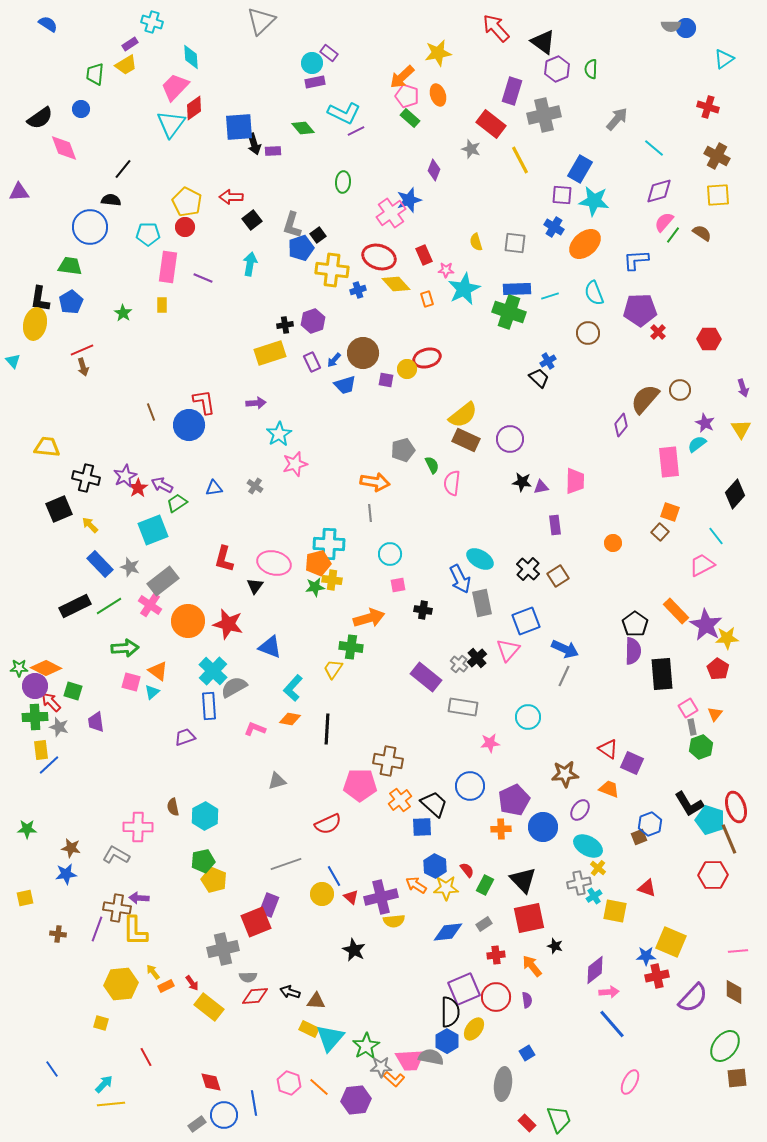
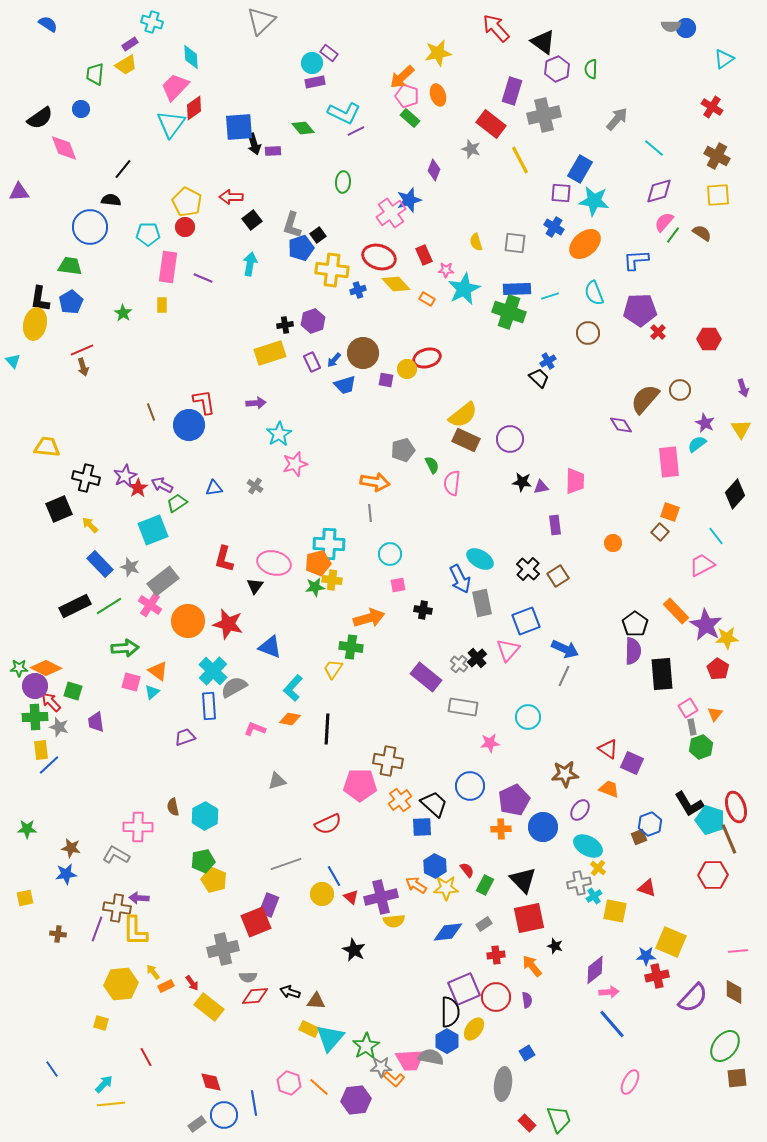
red cross at (708, 107): moved 4 px right; rotated 15 degrees clockwise
purple square at (562, 195): moved 1 px left, 2 px up
orange rectangle at (427, 299): rotated 42 degrees counterclockwise
purple diamond at (621, 425): rotated 70 degrees counterclockwise
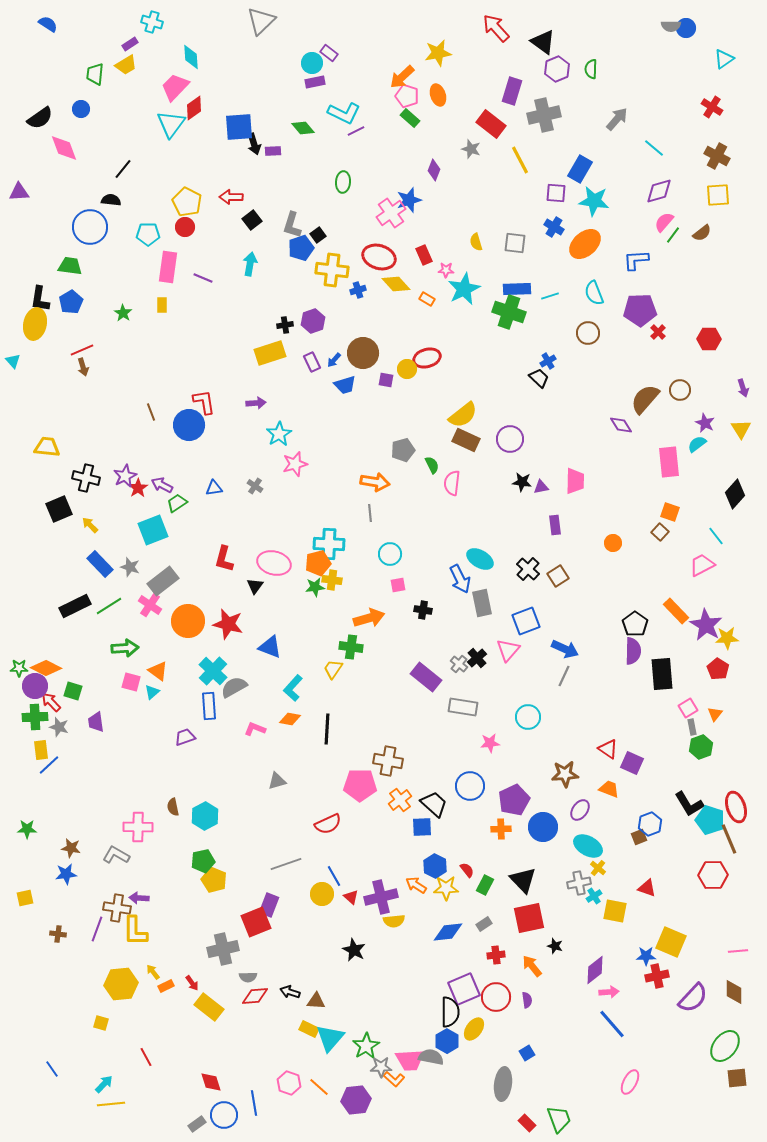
purple square at (561, 193): moved 5 px left
brown semicircle at (702, 233): rotated 108 degrees clockwise
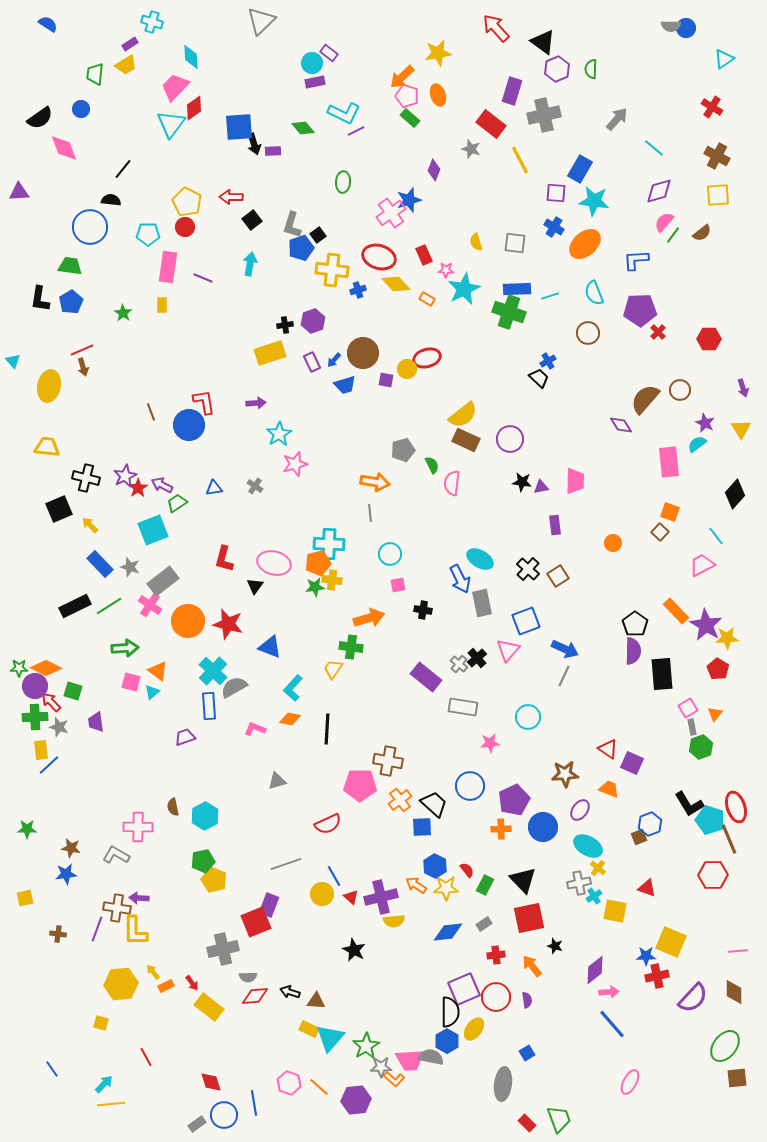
yellow ellipse at (35, 324): moved 14 px right, 62 px down
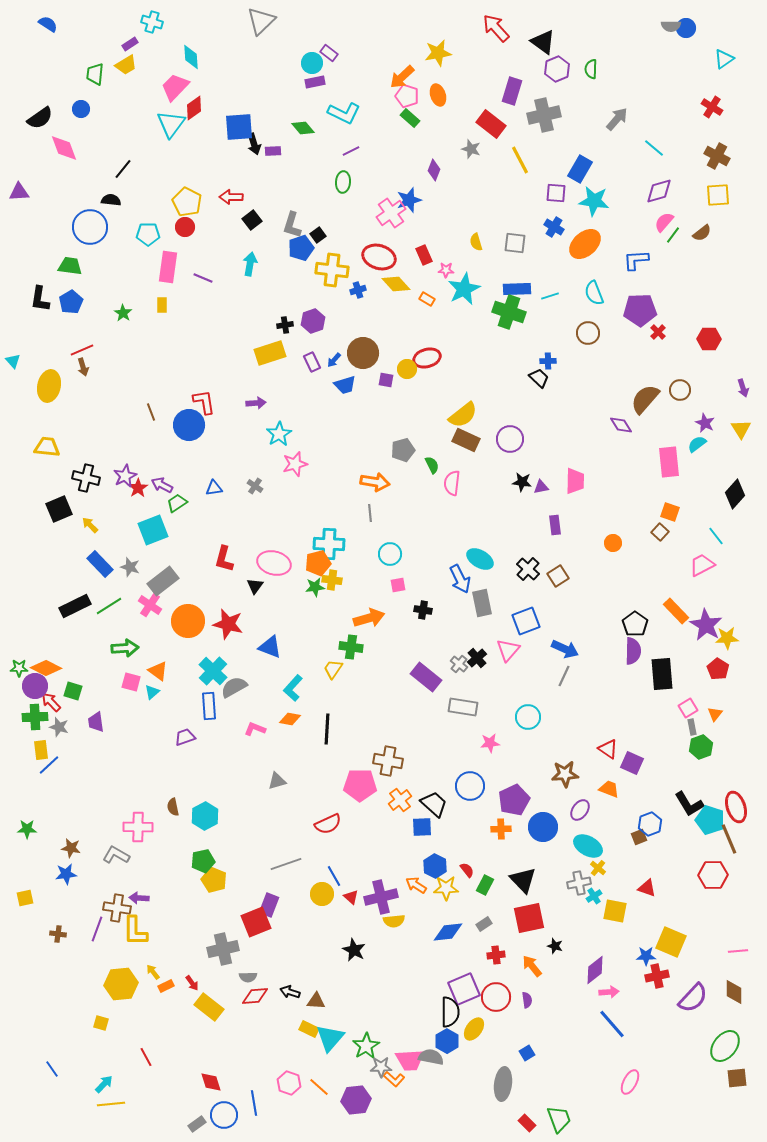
purple line at (356, 131): moved 5 px left, 20 px down
blue cross at (548, 361): rotated 28 degrees clockwise
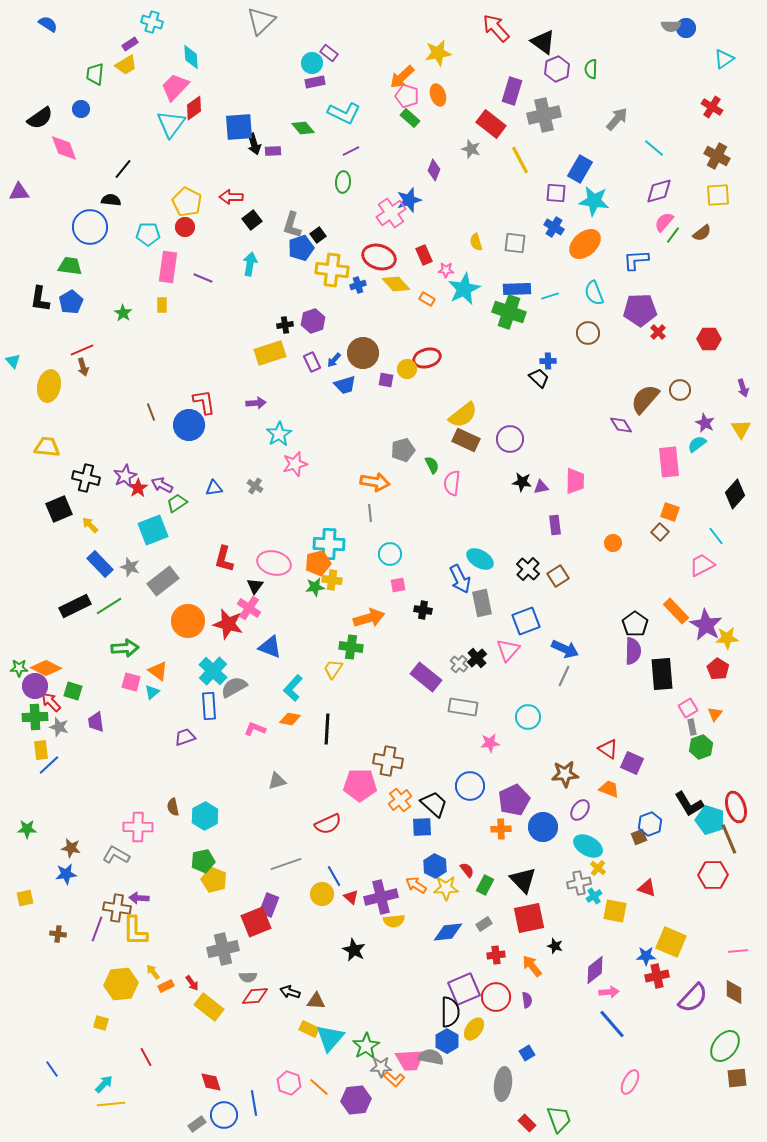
blue cross at (358, 290): moved 5 px up
pink cross at (150, 605): moved 99 px right, 3 px down
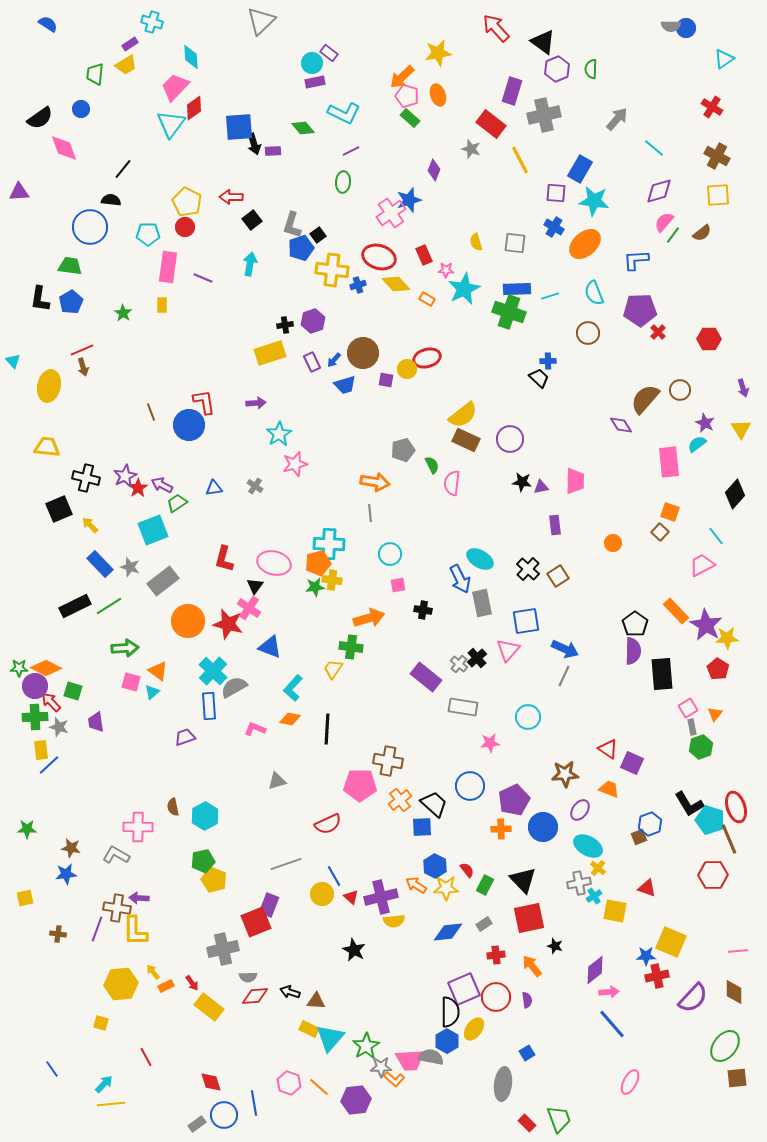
blue square at (526, 621): rotated 12 degrees clockwise
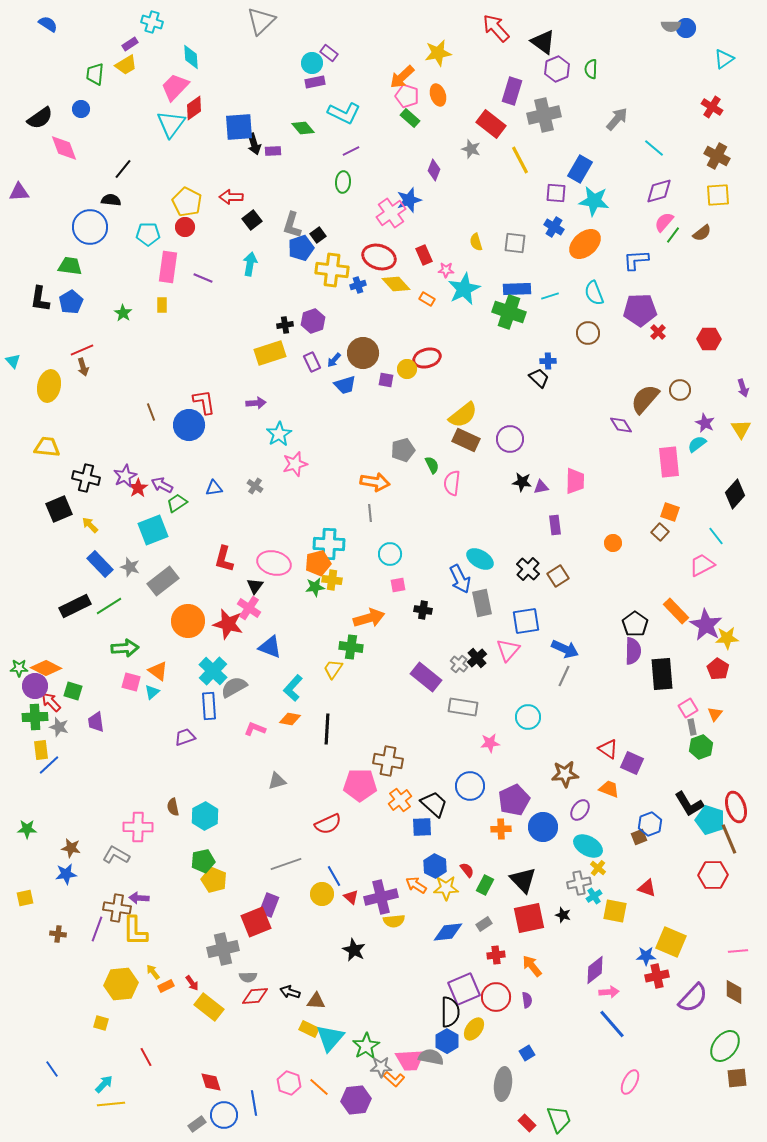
black star at (555, 946): moved 8 px right, 31 px up
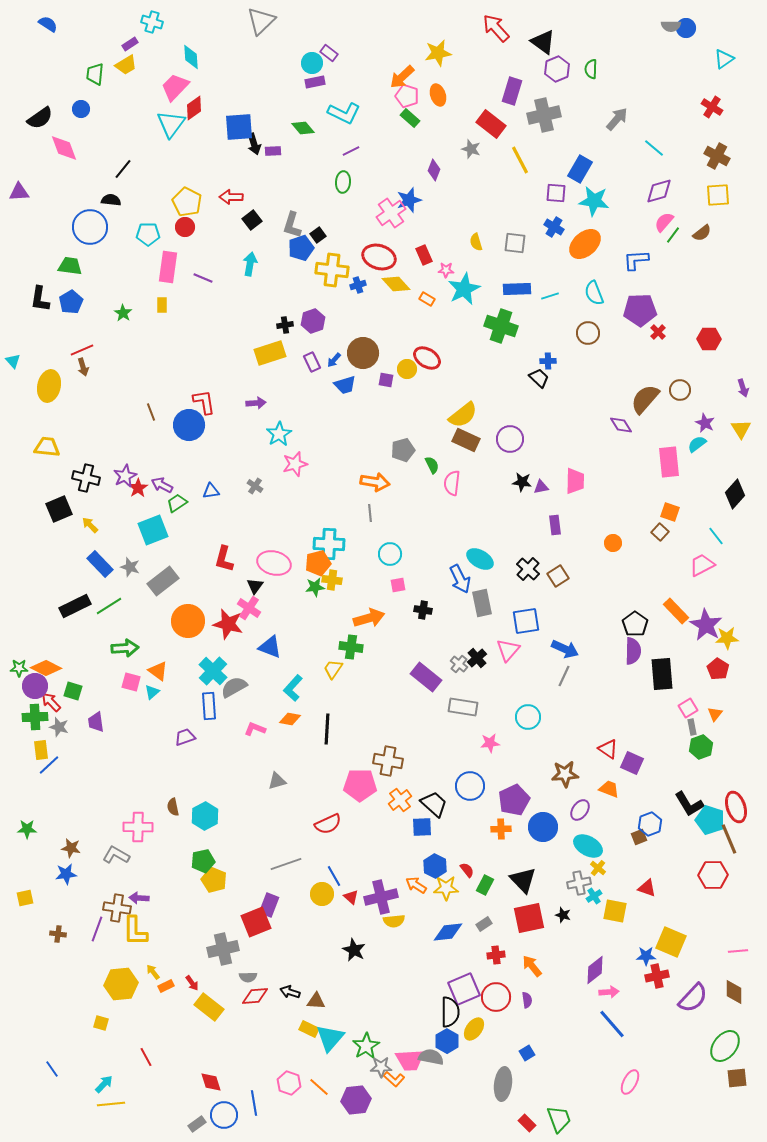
green cross at (509, 312): moved 8 px left, 14 px down
red ellipse at (427, 358): rotated 48 degrees clockwise
blue triangle at (214, 488): moved 3 px left, 3 px down
